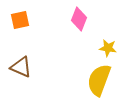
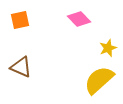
pink diamond: rotated 65 degrees counterclockwise
yellow star: rotated 30 degrees counterclockwise
yellow semicircle: rotated 28 degrees clockwise
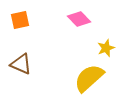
yellow star: moved 2 px left
brown triangle: moved 3 px up
yellow semicircle: moved 10 px left, 2 px up
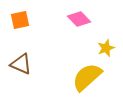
yellow semicircle: moved 2 px left, 1 px up
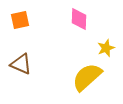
pink diamond: rotated 45 degrees clockwise
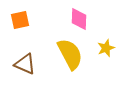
brown triangle: moved 4 px right
yellow semicircle: moved 17 px left, 23 px up; rotated 104 degrees clockwise
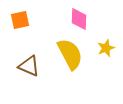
brown triangle: moved 4 px right, 2 px down
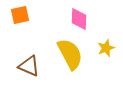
orange square: moved 5 px up
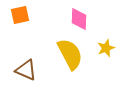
brown triangle: moved 3 px left, 4 px down
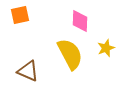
pink diamond: moved 1 px right, 2 px down
brown triangle: moved 2 px right, 1 px down
